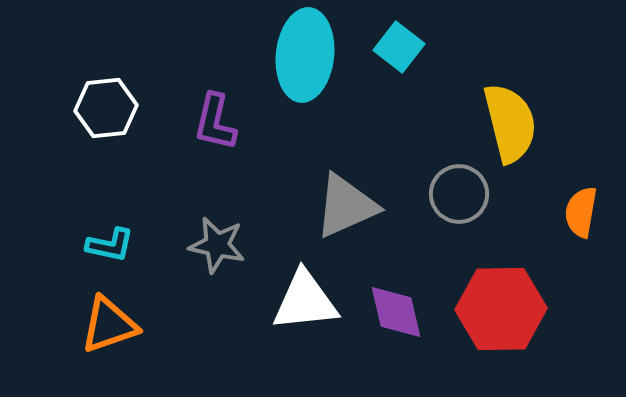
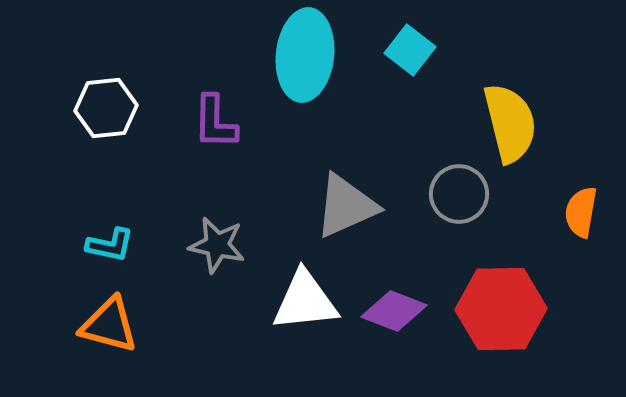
cyan square: moved 11 px right, 3 px down
purple L-shape: rotated 12 degrees counterclockwise
purple diamond: moved 2 px left, 1 px up; rotated 56 degrees counterclockwise
orange triangle: rotated 34 degrees clockwise
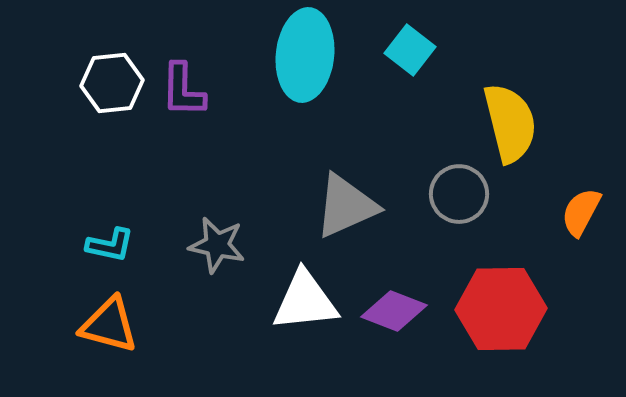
white hexagon: moved 6 px right, 25 px up
purple L-shape: moved 32 px left, 32 px up
orange semicircle: rotated 18 degrees clockwise
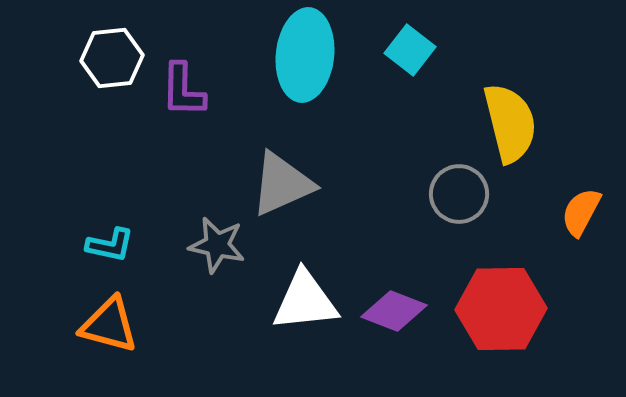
white hexagon: moved 25 px up
gray triangle: moved 64 px left, 22 px up
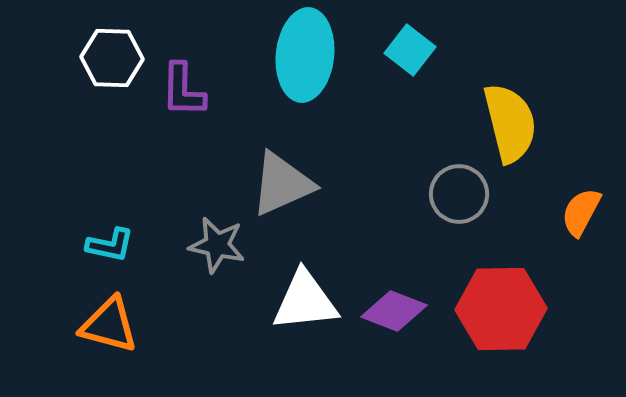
white hexagon: rotated 8 degrees clockwise
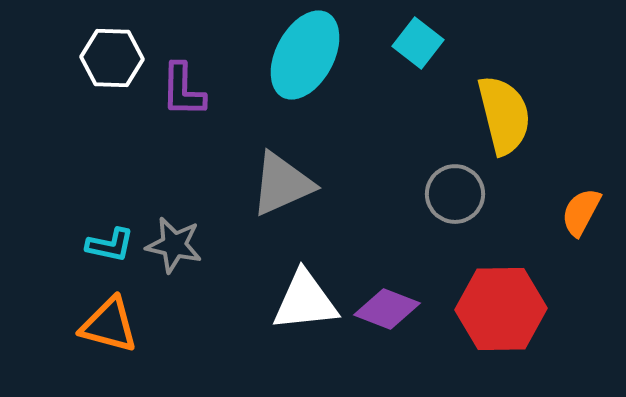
cyan square: moved 8 px right, 7 px up
cyan ellipse: rotated 22 degrees clockwise
yellow semicircle: moved 6 px left, 8 px up
gray circle: moved 4 px left
gray star: moved 43 px left
purple diamond: moved 7 px left, 2 px up
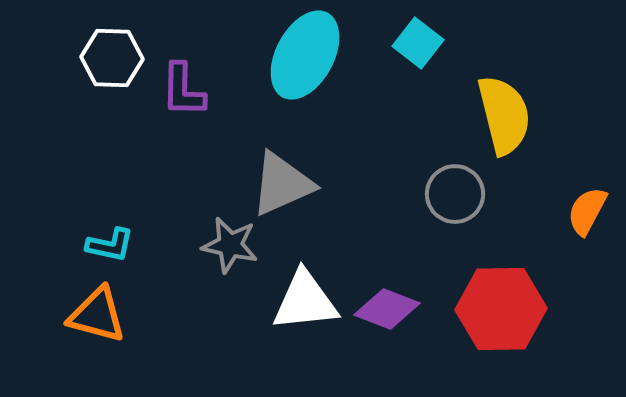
orange semicircle: moved 6 px right, 1 px up
gray star: moved 56 px right
orange triangle: moved 12 px left, 10 px up
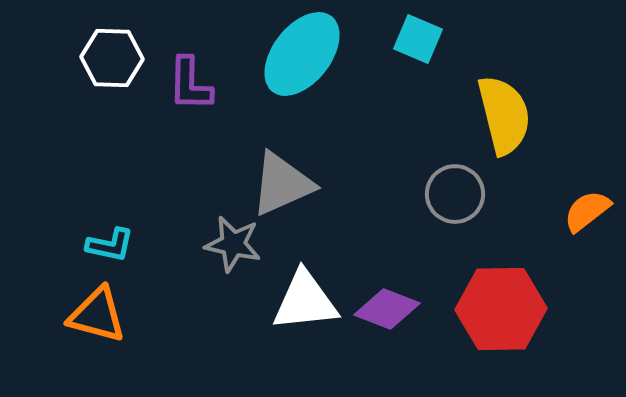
cyan square: moved 4 px up; rotated 15 degrees counterclockwise
cyan ellipse: moved 3 px left, 1 px up; rotated 10 degrees clockwise
purple L-shape: moved 7 px right, 6 px up
orange semicircle: rotated 24 degrees clockwise
gray star: moved 3 px right, 1 px up
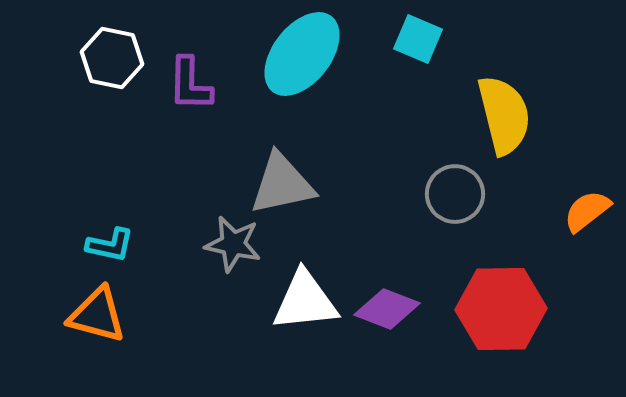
white hexagon: rotated 10 degrees clockwise
gray triangle: rotated 12 degrees clockwise
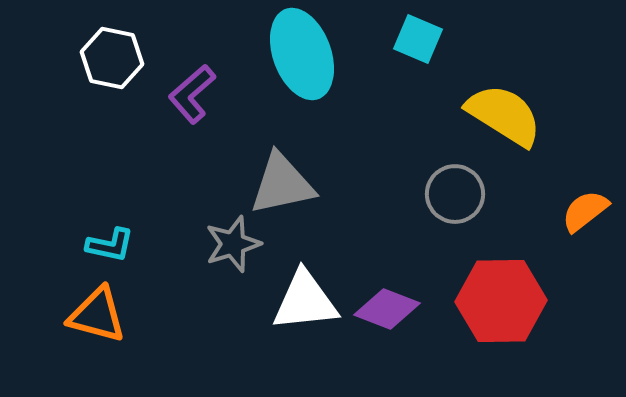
cyan ellipse: rotated 58 degrees counterclockwise
purple L-shape: moved 2 px right, 10 px down; rotated 48 degrees clockwise
yellow semicircle: rotated 44 degrees counterclockwise
orange semicircle: moved 2 px left
gray star: rotated 30 degrees counterclockwise
red hexagon: moved 8 px up
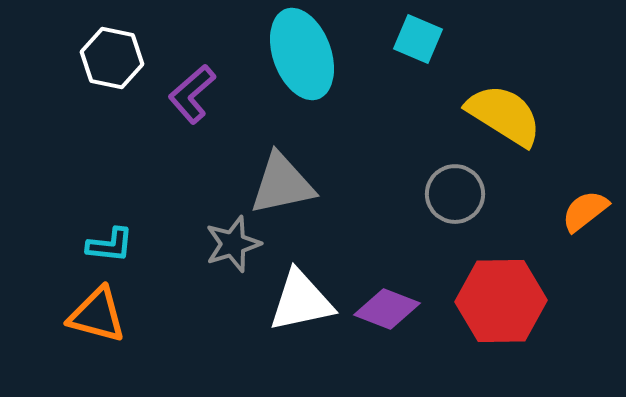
cyan L-shape: rotated 6 degrees counterclockwise
white triangle: moved 4 px left; rotated 6 degrees counterclockwise
